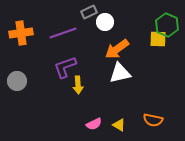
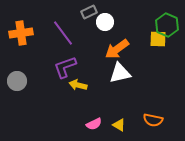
purple line: rotated 72 degrees clockwise
yellow arrow: rotated 108 degrees clockwise
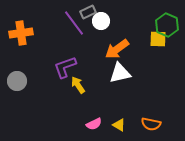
gray rectangle: moved 1 px left
white circle: moved 4 px left, 1 px up
purple line: moved 11 px right, 10 px up
yellow arrow: rotated 42 degrees clockwise
orange semicircle: moved 2 px left, 4 px down
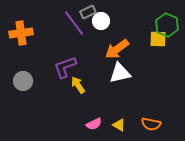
gray circle: moved 6 px right
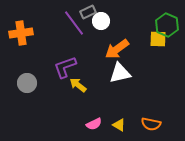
gray circle: moved 4 px right, 2 px down
yellow arrow: rotated 18 degrees counterclockwise
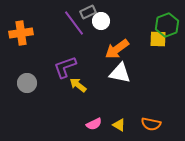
green hexagon: rotated 15 degrees clockwise
white triangle: rotated 25 degrees clockwise
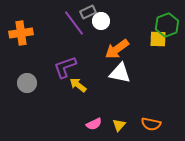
yellow triangle: rotated 40 degrees clockwise
